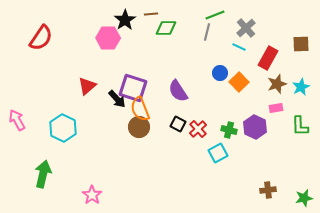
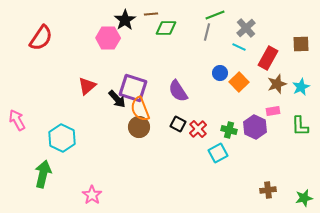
pink rectangle: moved 3 px left, 3 px down
cyan hexagon: moved 1 px left, 10 px down
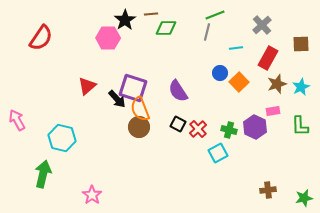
gray cross: moved 16 px right, 3 px up
cyan line: moved 3 px left, 1 px down; rotated 32 degrees counterclockwise
cyan hexagon: rotated 12 degrees counterclockwise
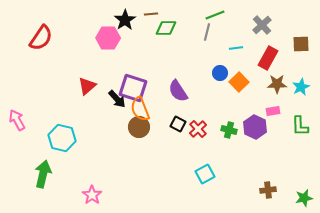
brown star: rotated 18 degrees clockwise
cyan square: moved 13 px left, 21 px down
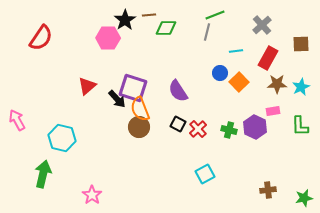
brown line: moved 2 px left, 1 px down
cyan line: moved 3 px down
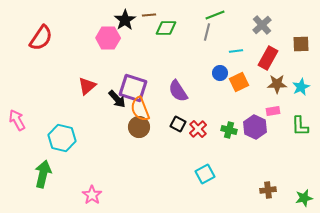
orange square: rotated 18 degrees clockwise
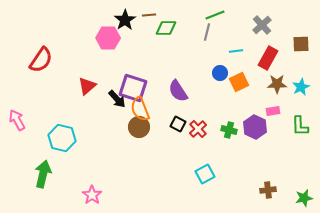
red semicircle: moved 22 px down
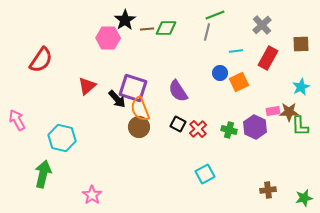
brown line: moved 2 px left, 14 px down
brown star: moved 12 px right, 28 px down
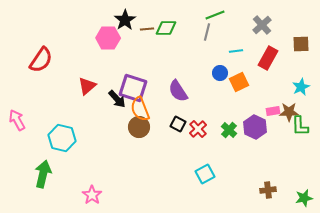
green cross: rotated 28 degrees clockwise
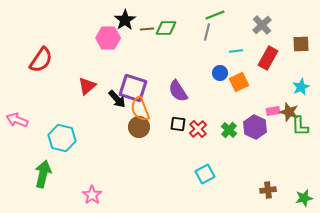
brown star: rotated 18 degrees clockwise
pink arrow: rotated 40 degrees counterclockwise
black square: rotated 21 degrees counterclockwise
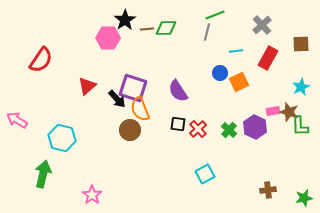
pink arrow: rotated 10 degrees clockwise
brown circle: moved 9 px left, 3 px down
